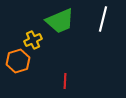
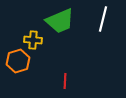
yellow cross: rotated 30 degrees clockwise
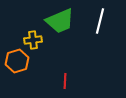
white line: moved 3 px left, 2 px down
yellow cross: rotated 12 degrees counterclockwise
orange hexagon: moved 1 px left
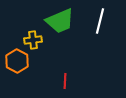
orange hexagon: rotated 15 degrees counterclockwise
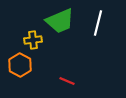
white line: moved 2 px left, 2 px down
orange hexagon: moved 3 px right, 4 px down
red line: moved 2 px right; rotated 70 degrees counterclockwise
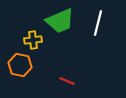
orange hexagon: rotated 15 degrees counterclockwise
